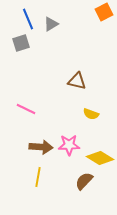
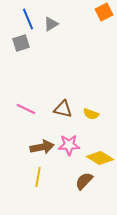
brown triangle: moved 14 px left, 28 px down
brown arrow: moved 1 px right; rotated 15 degrees counterclockwise
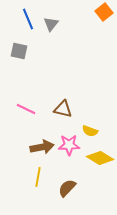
orange square: rotated 12 degrees counterclockwise
gray triangle: rotated 21 degrees counterclockwise
gray square: moved 2 px left, 8 px down; rotated 30 degrees clockwise
yellow semicircle: moved 1 px left, 17 px down
brown semicircle: moved 17 px left, 7 px down
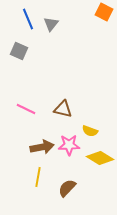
orange square: rotated 24 degrees counterclockwise
gray square: rotated 12 degrees clockwise
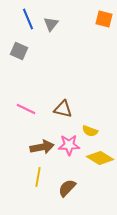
orange square: moved 7 px down; rotated 12 degrees counterclockwise
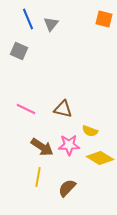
brown arrow: rotated 45 degrees clockwise
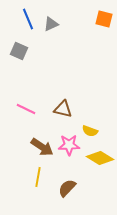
gray triangle: rotated 28 degrees clockwise
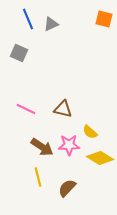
gray square: moved 2 px down
yellow semicircle: moved 1 px down; rotated 21 degrees clockwise
yellow line: rotated 24 degrees counterclockwise
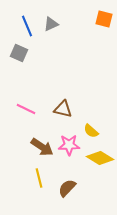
blue line: moved 1 px left, 7 px down
yellow semicircle: moved 1 px right, 1 px up
yellow line: moved 1 px right, 1 px down
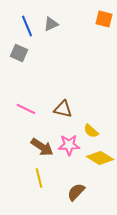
brown semicircle: moved 9 px right, 4 px down
